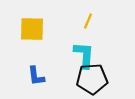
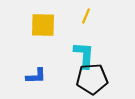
yellow line: moved 2 px left, 5 px up
yellow square: moved 11 px right, 4 px up
blue L-shape: rotated 85 degrees counterclockwise
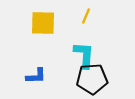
yellow square: moved 2 px up
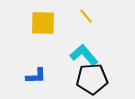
yellow line: rotated 63 degrees counterclockwise
cyan L-shape: rotated 44 degrees counterclockwise
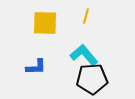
yellow line: rotated 56 degrees clockwise
yellow square: moved 2 px right
blue L-shape: moved 9 px up
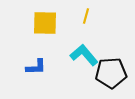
black pentagon: moved 19 px right, 6 px up
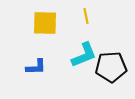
yellow line: rotated 28 degrees counterclockwise
cyan L-shape: rotated 108 degrees clockwise
black pentagon: moved 6 px up
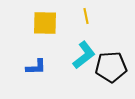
cyan L-shape: rotated 16 degrees counterclockwise
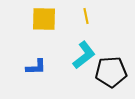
yellow square: moved 1 px left, 4 px up
black pentagon: moved 5 px down
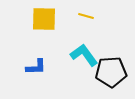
yellow line: rotated 63 degrees counterclockwise
cyan L-shape: rotated 88 degrees counterclockwise
